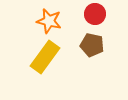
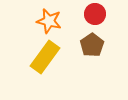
brown pentagon: rotated 25 degrees clockwise
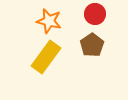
yellow rectangle: moved 1 px right
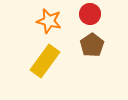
red circle: moved 5 px left
yellow rectangle: moved 1 px left, 4 px down
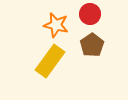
orange star: moved 7 px right, 4 px down
yellow rectangle: moved 5 px right
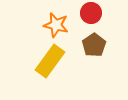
red circle: moved 1 px right, 1 px up
brown pentagon: moved 2 px right
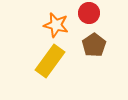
red circle: moved 2 px left
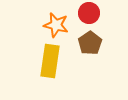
brown pentagon: moved 4 px left, 2 px up
yellow rectangle: rotated 28 degrees counterclockwise
